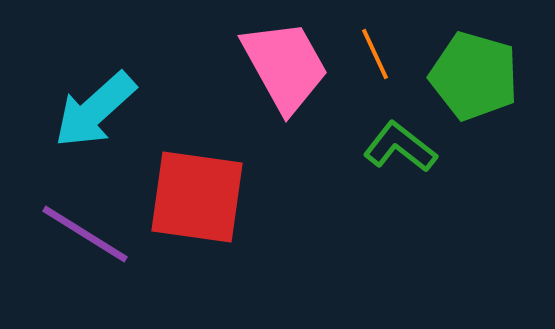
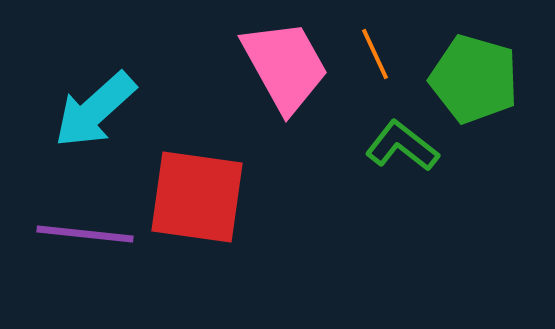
green pentagon: moved 3 px down
green L-shape: moved 2 px right, 1 px up
purple line: rotated 26 degrees counterclockwise
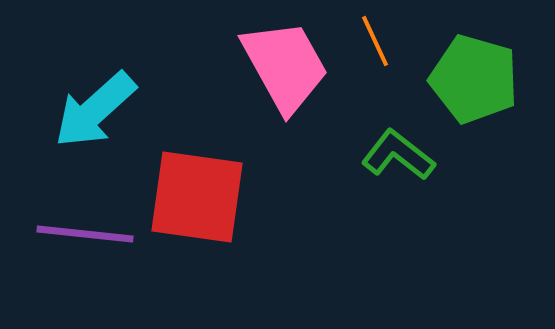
orange line: moved 13 px up
green L-shape: moved 4 px left, 9 px down
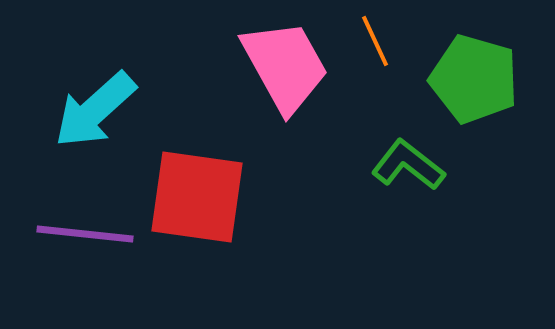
green L-shape: moved 10 px right, 10 px down
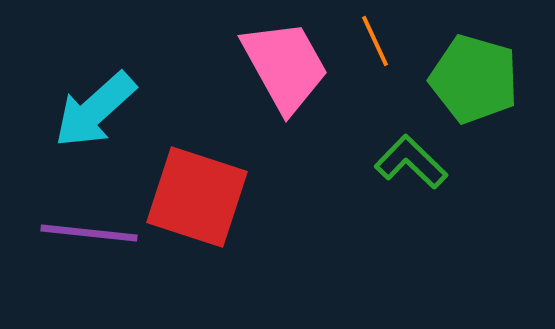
green L-shape: moved 3 px right, 3 px up; rotated 6 degrees clockwise
red square: rotated 10 degrees clockwise
purple line: moved 4 px right, 1 px up
